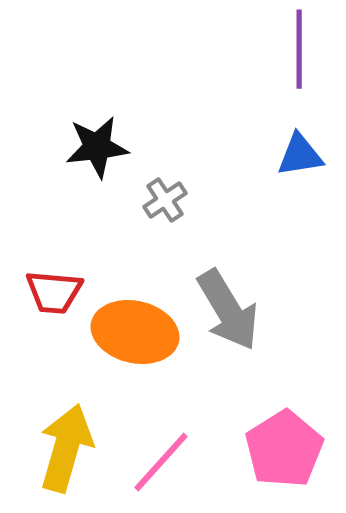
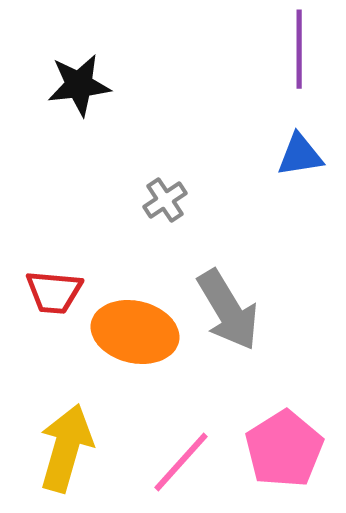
black star: moved 18 px left, 62 px up
pink line: moved 20 px right
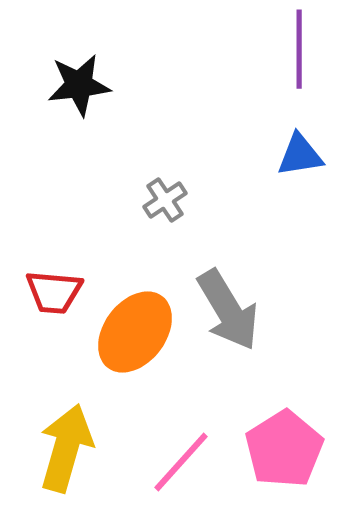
orange ellipse: rotated 66 degrees counterclockwise
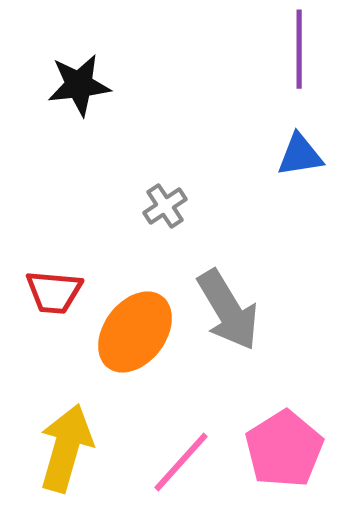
gray cross: moved 6 px down
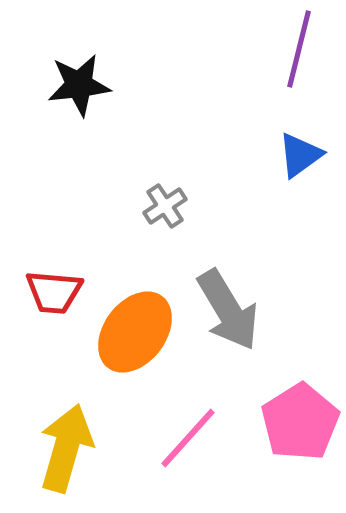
purple line: rotated 14 degrees clockwise
blue triangle: rotated 27 degrees counterclockwise
pink pentagon: moved 16 px right, 27 px up
pink line: moved 7 px right, 24 px up
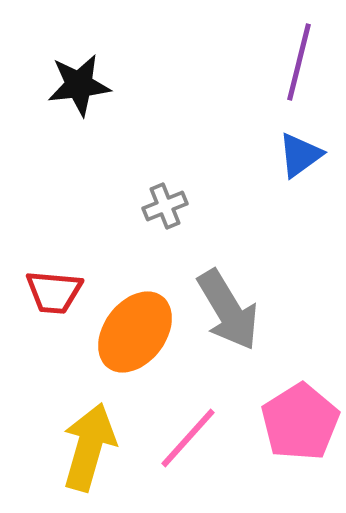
purple line: moved 13 px down
gray cross: rotated 12 degrees clockwise
yellow arrow: moved 23 px right, 1 px up
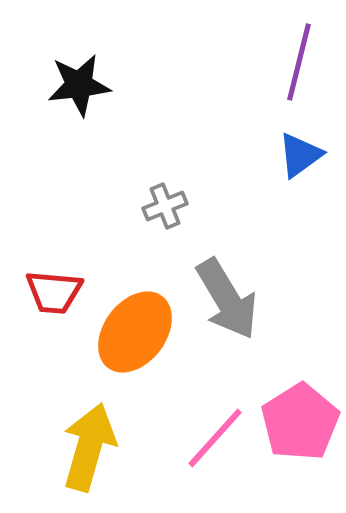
gray arrow: moved 1 px left, 11 px up
pink line: moved 27 px right
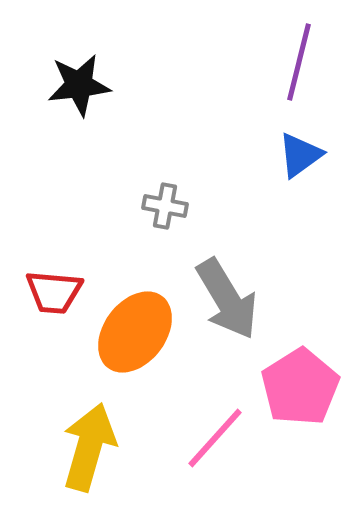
gray cross: rotated 33 degrees clockwise
pink pentagon: moved 35 px up
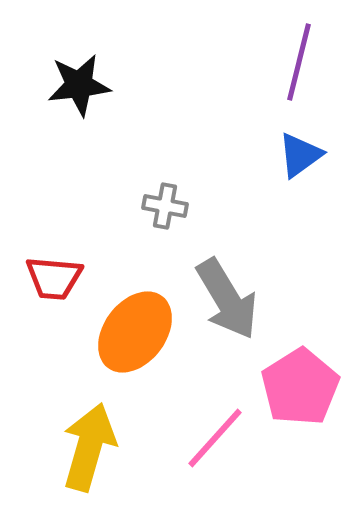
red trapezoid: moved 14 px up
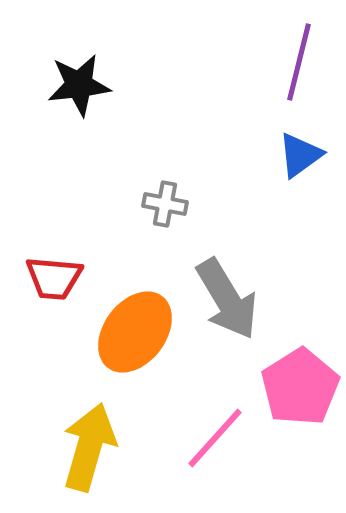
gray cross: moved 2 px up
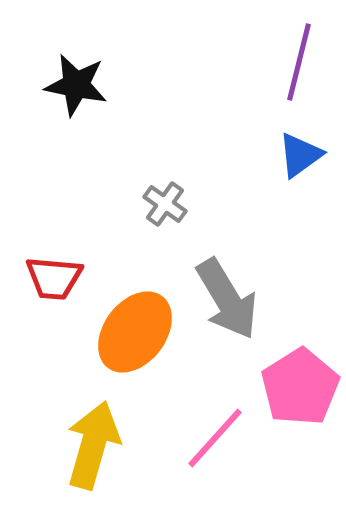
black star: moved 3 px left; rotated 18 degrees clockwise
gray cross: rotated 24 degrees clockwise
yellow arrow: moved 4 px right, 2 px up
